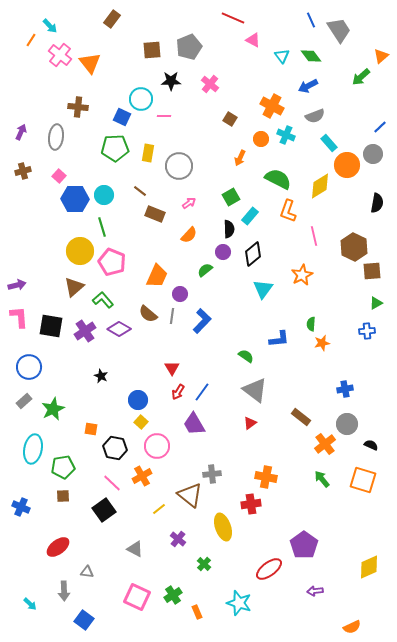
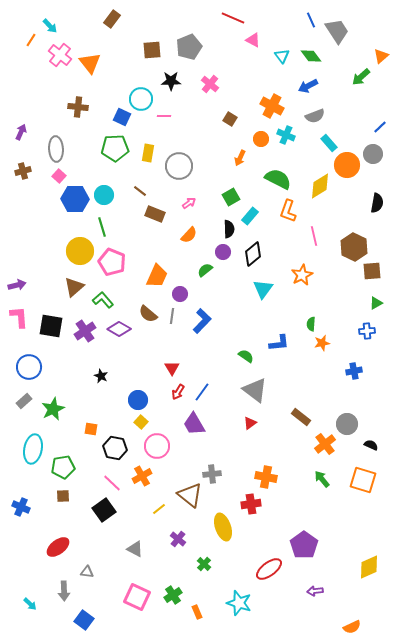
gray trapezoid at (339, 30): moved 2 px left, 1 px down
gray ellipse at (56, 137): moved 12 px down; rotated 10 degrees counterclockwise
blue L-shape at (279, 339): moved 4 px down
blue cross at (345, 389): moved 9 px right, 18 px up
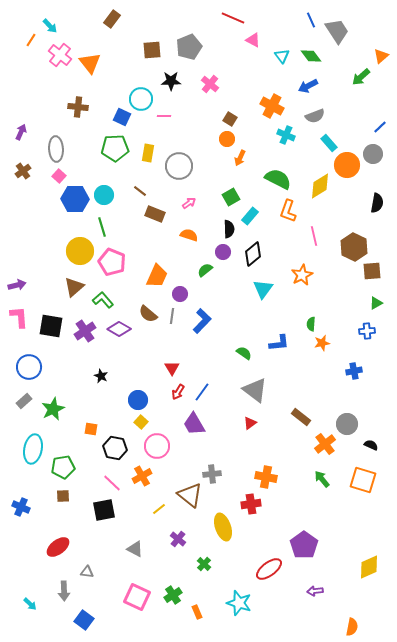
orange circle at (261, 139): moved 34 px left
brown cross at (23, 171): rotated 21 degrees counterclockwise
orange semicircle at (189, 235): rotated 114 degrees counterclockwise
green semicircle at (246, 356): moved 2 px left, 3 px up
black square at (104, 510): rotated 25 degrees clockwise
orange semicircle at (352, 627): rotated 54 degrees counterclockwise
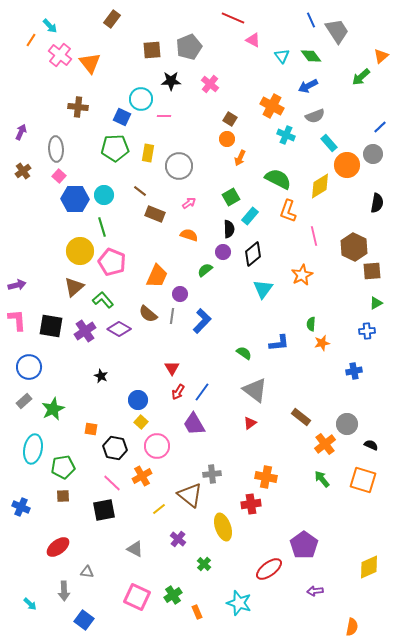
pink L-shape at (19, 317): moved 2 px left, 3 px down
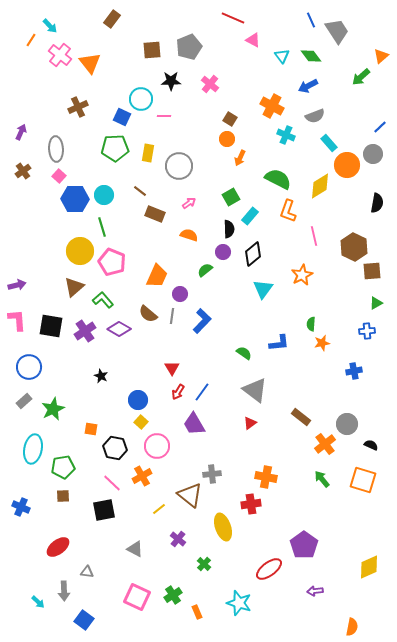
brown cross at (78, 107): rotated 30 degrees counterclockwise
cyan arrow at (30, 604): moved 8 px right, 2 px up
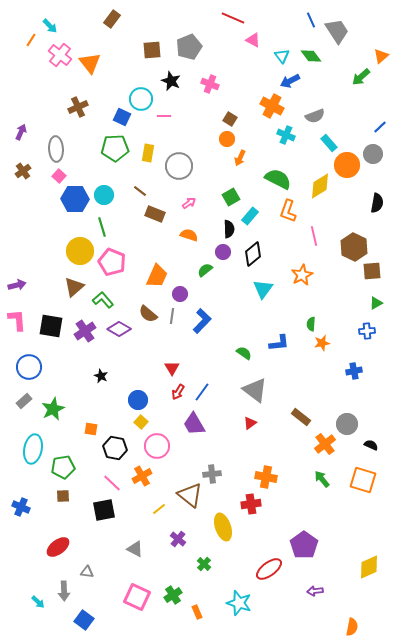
black star at (171, 81): rotated 24 degrees clockwise
pink cross at (210, 84): rotated 18 degrees counterclockwise
blue arrow at (308, 86): moved 18 px left, 5 px up
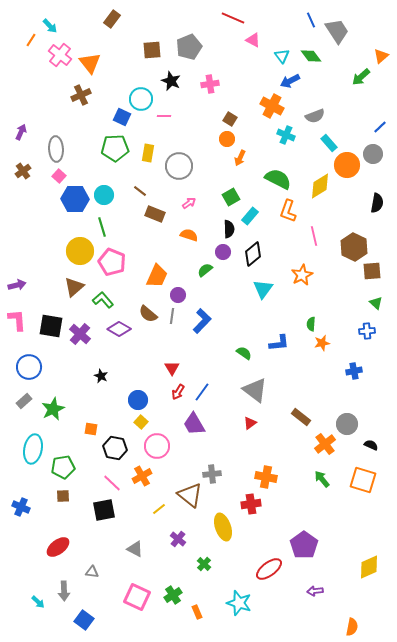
pink cross at (210, 84): rotated 30 degrees counterclockwise
brown cross at (78, 107): moved 3 px right, 12 px up
purple circle at (180, 294): moved 2 px left, 1 px down
green triangle at (376, 303): rotated 48 degrees counterclockwise
purple cross at (85, 331): moved 5 px left, 3 px down; rotated 15 degrees counterclockwise
gray triangle at (87, 572): moved 5 px right
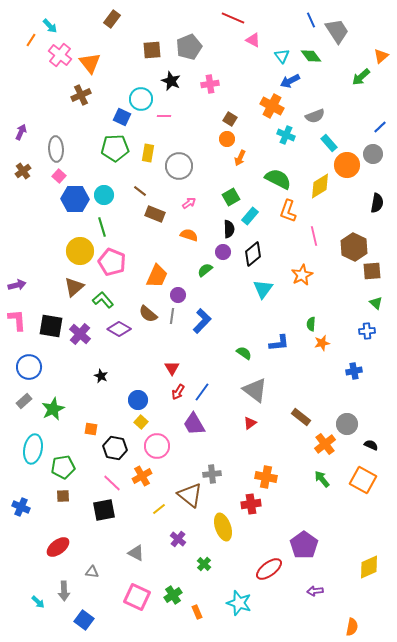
orange square at (363, 480): rotated 12 degrees clockwise
gray triangle at (135, 549): moved 1 px right, 4 px down
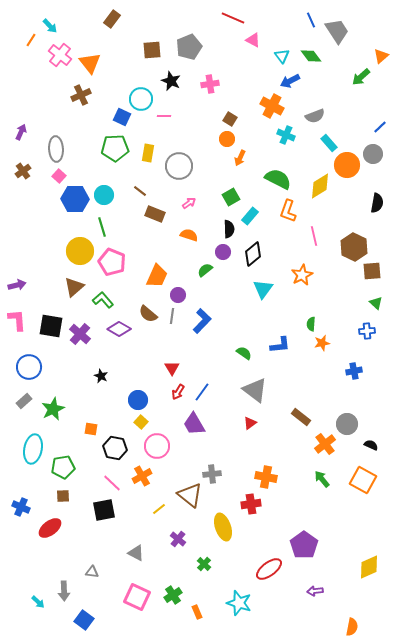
blue L-shape at (279, 343): moved 1 px right, 2 px down
red ellipse at (58, 547): moved 8 px left, 19 px up
